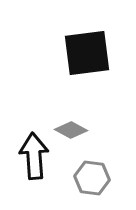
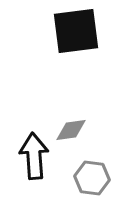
black square: moved 11 px left, 22 px up
gray diamond: rotated 36 degrees counterclockwise
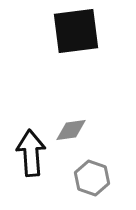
black arrow: moved 3 px left, 3 px up
gray hexagon: rotated 12 degrees clockwise
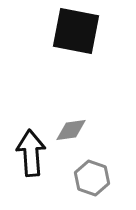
black square: rotated 18 degrees clockwise
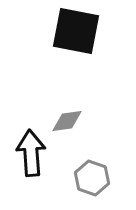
gray diamond: moved 4 px left, 9 px up
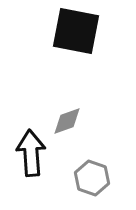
gray diamond: rotated 12 degrees counterclockwise
